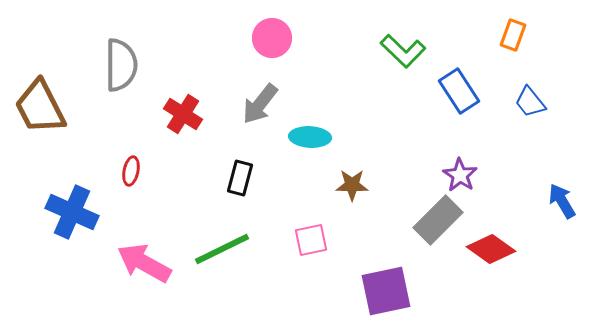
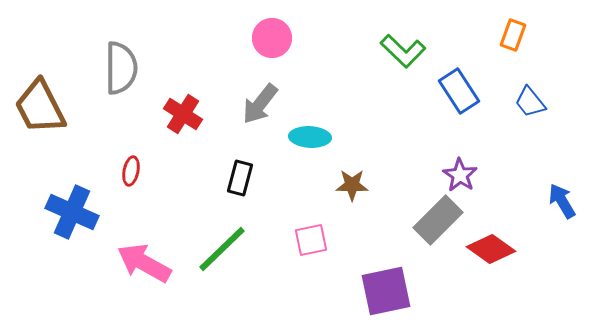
gray semicircle: moved 3 px down
green line: rotated 18 degrees counterclockwise
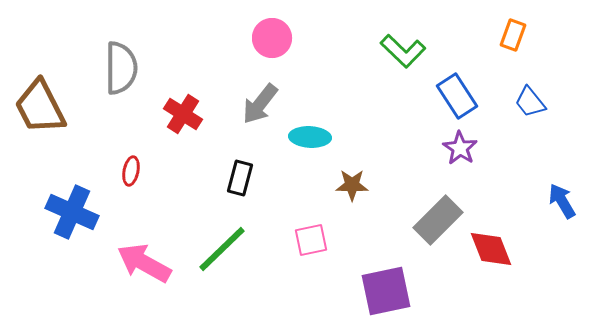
blue rectangle: moved 2 px left, 5 px down
purple star: moved 27 px up
red diamond: rotated 33 degrees clockwise
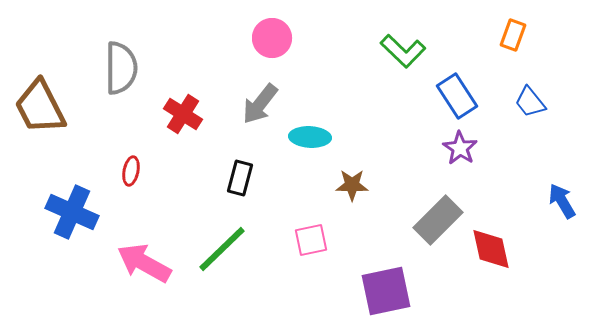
red diamond: rotated 9 degrees clockwise
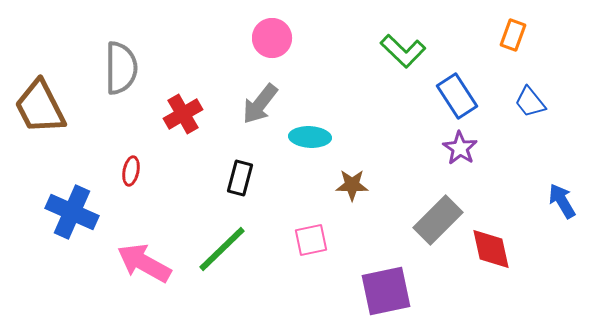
red cross: rotated 27 degrees clockwise
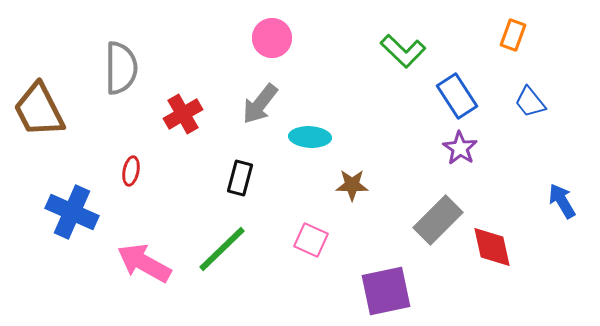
brown trapezoid: moved 1 px left, 3 px down
pink square: rotated 36 degrees clockwise
red diamond: moved 1 px right, 2 px up
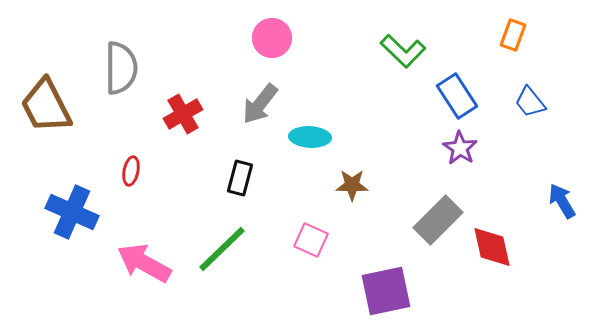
brown trapezoid: moved 7 px right, 4 px up
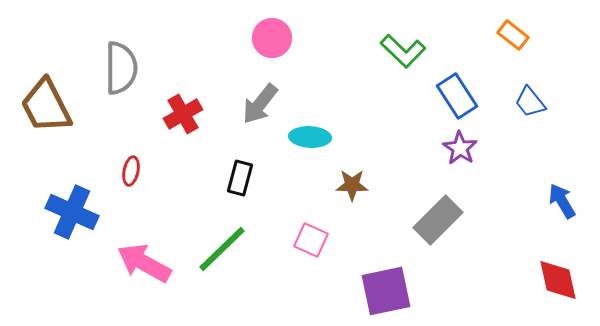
orange rectangle: rotated 72 degrees counterclockwise
red diamond: moved 66 px right, 33 px down
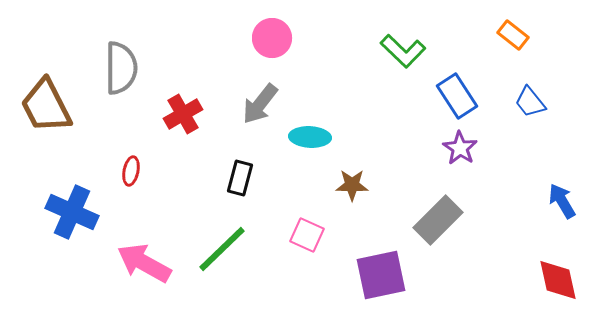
pink square: moved 4 px left, 5 px up
purple square: moved 5 px left, 16 px up
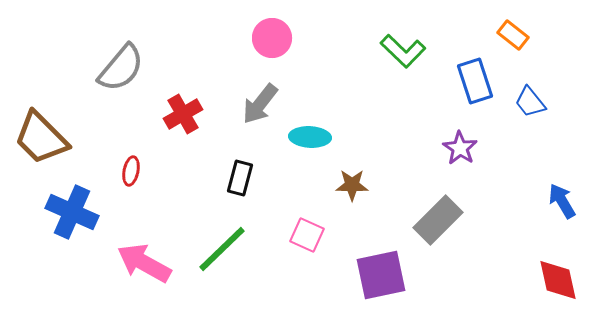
gray semicircle: rotated 40 degrees clockwise
blue rectangle: moved 18 px right, 15 px up; rotated 15 degrees clockwise
brown trapezoid: moved 5 px left, 32 px down; rotated 18 degrees counterclockwise
